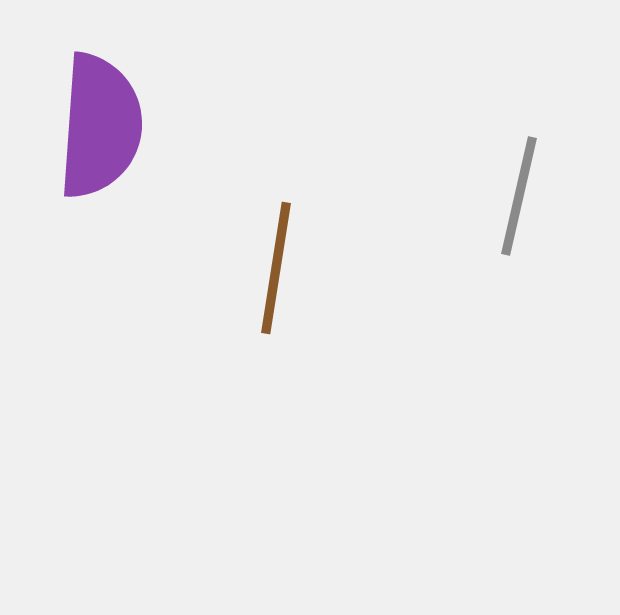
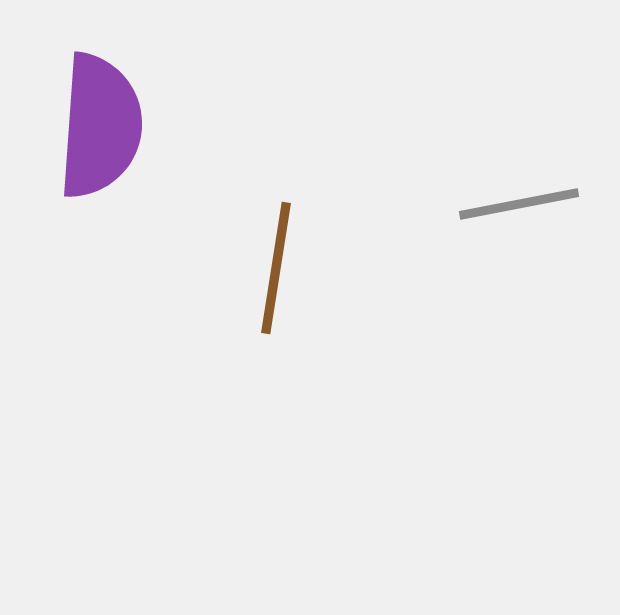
gray line: moved 8 px down; rotated 66 degrees clockwise
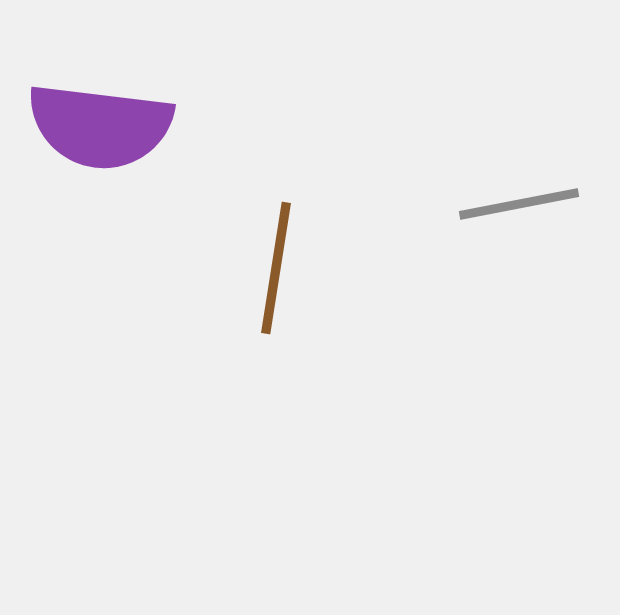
purple semicircle: rotated 93 degrees clockwise
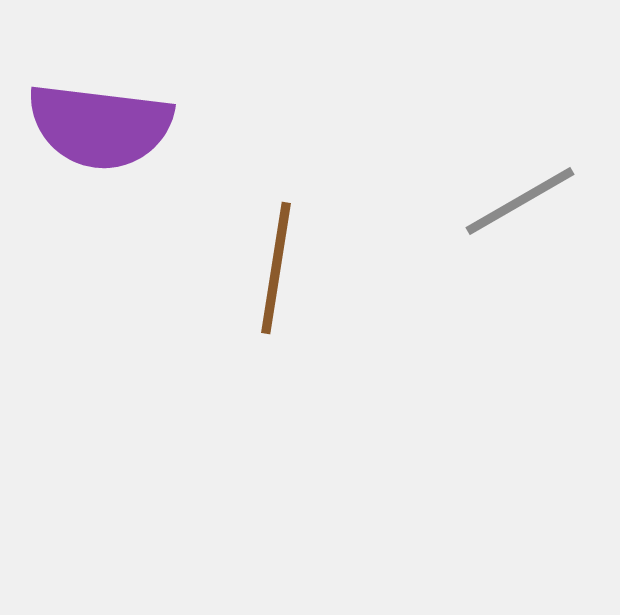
gray line: moved 1 px right, 3 px up; rotated 19 degrees counterclockwise
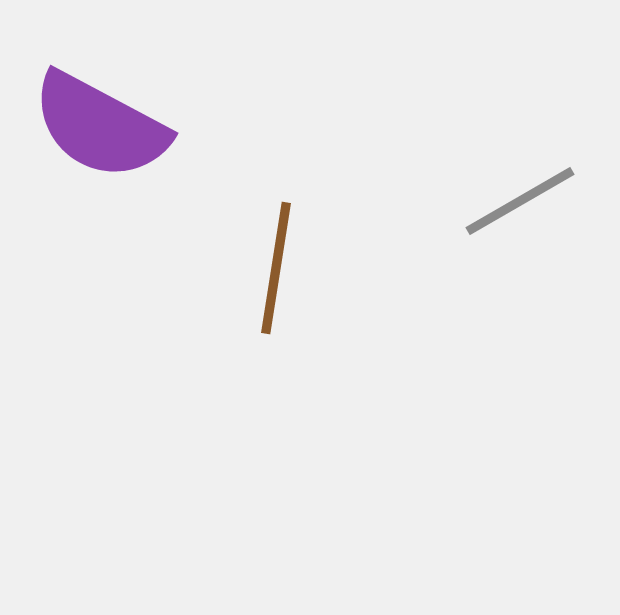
purple semicircle: rotated 21 degrees clockwise
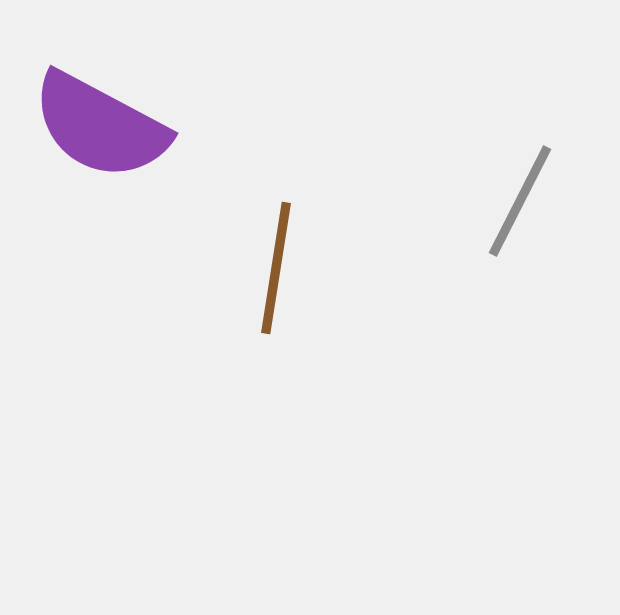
gray line: rotated 33 degrees counterclockwise
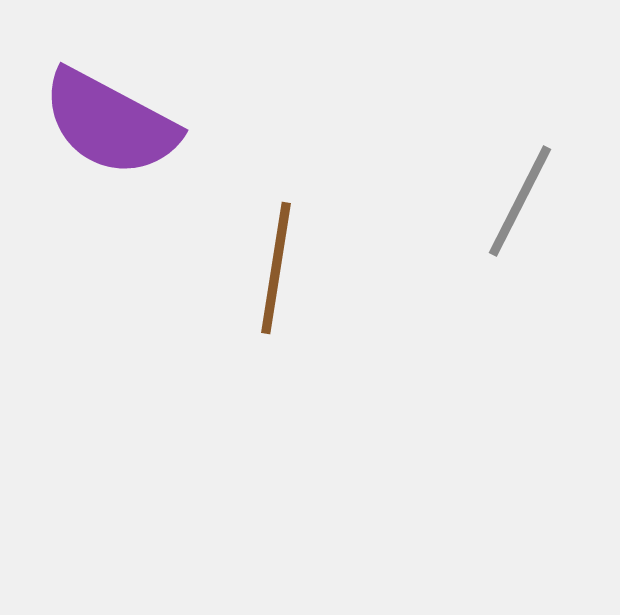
purple semicircle: moved 10 px right, 3 px up
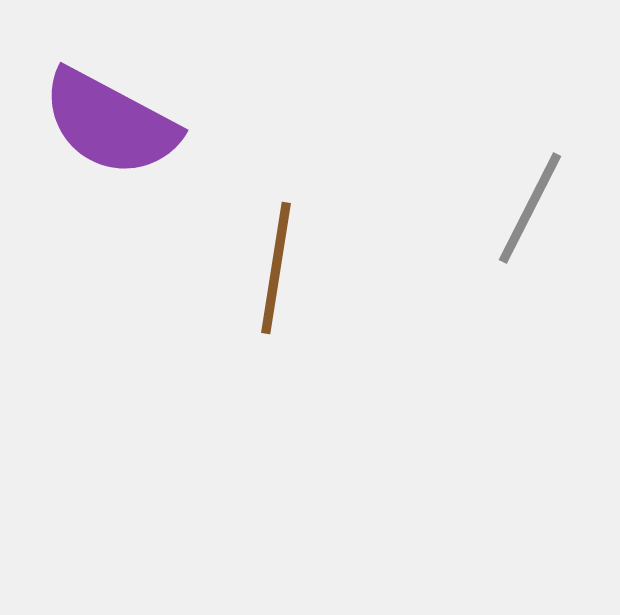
gray line: moved 10 px right, 7 px down
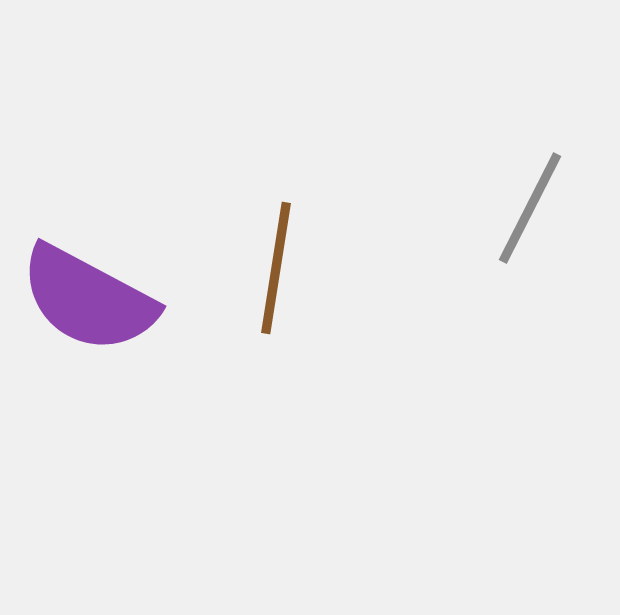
purple semicircle: moved 22 px left, 176 px down
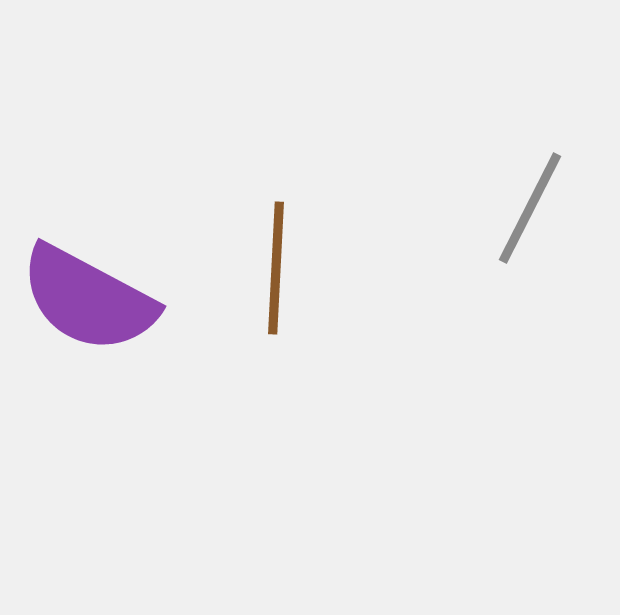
brown line: rotated 6 degrees counterclockwise
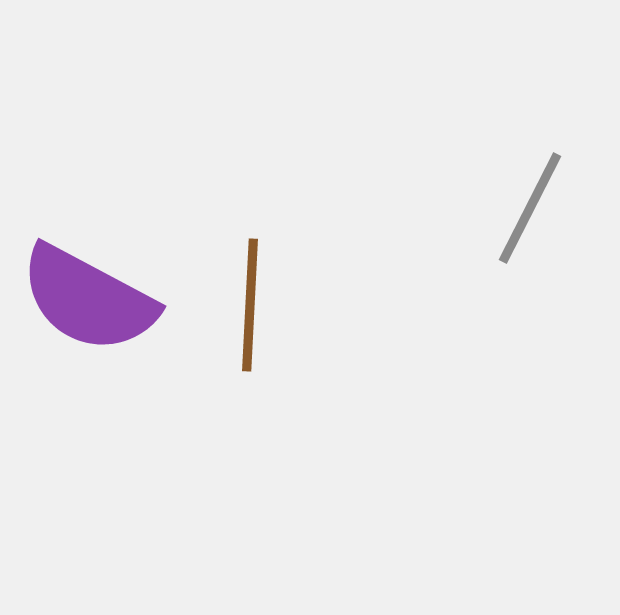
brown line: moved 26 px left, 37 px down
